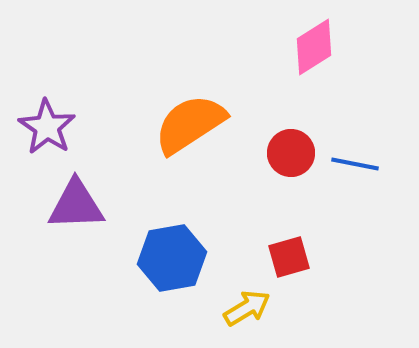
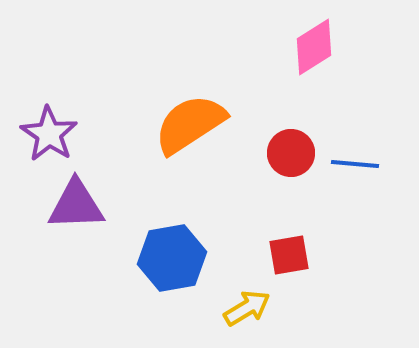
purple star: moved 2 px right, 7 px down
blue line: rotated 6 degrees counterclockwise
red square: moved 2 px up; rotated 6 degrees clockwise
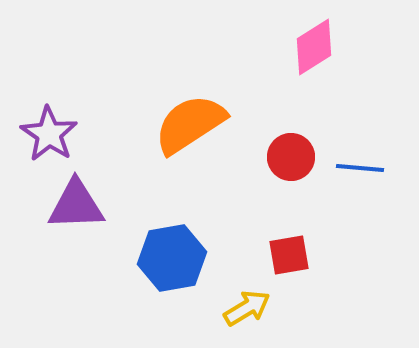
red circle: moved 4 px down
blue line: moved 5 px right, 4 px down
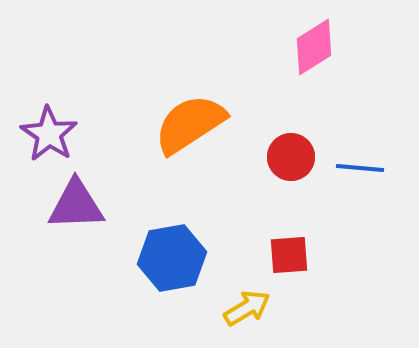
red square: rotated 6 degrees clockwise
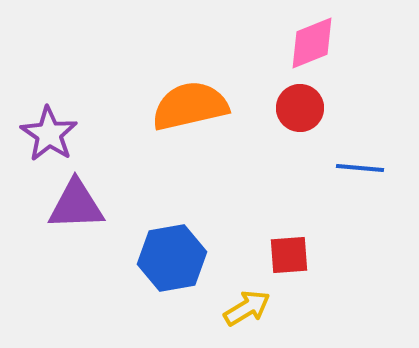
pink diamond: moved 2 px left, 4 px up; rotated 10 degrees clockwise
orange semicircle: moved 18 px up; rotated 20 degrees clockwise
red circle: moved 9 px right, 49 px up
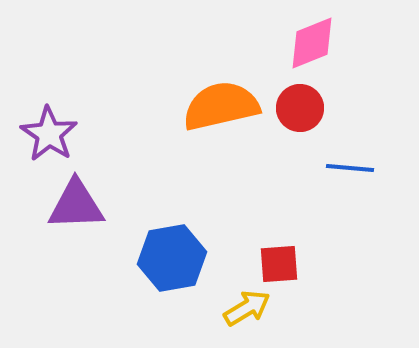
orange semicircle: moved 31 px right
blue line: moved 10 px left
red square: moved 10 px left, 9 px down
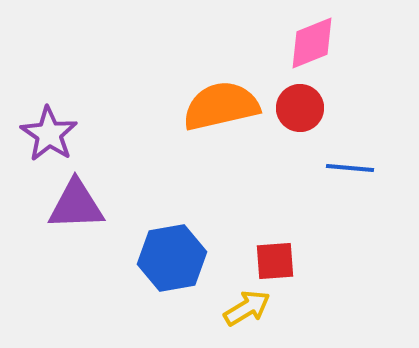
red square: moved 4 px left, 3 px up
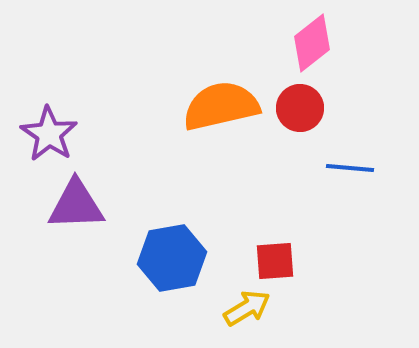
pink diamond: rotated 16 degrees counterclockwise
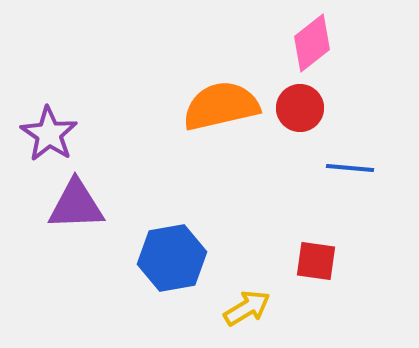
red square: moved 41 px right; rotated 12 degrees clockwise
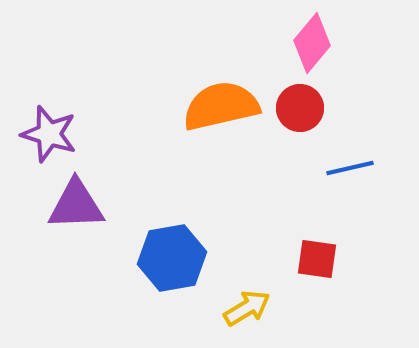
pink diamond: rotated 12 degrees counterclockwise
purple star: rotated 16 degrees counterclockwise
blue line: rotated 18 degrees counterclockwise
red square: moved 1 px right, 2 px up
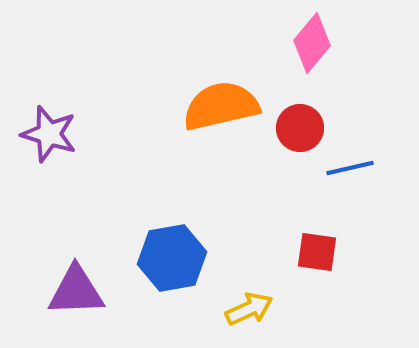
red circle: moved 20 px down
purple triangle: moved 86 px down
red square: moved 7 px up
yellow arrow: moved 2 px right, 1 px down; rotated 6 degrees clockwise
